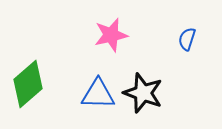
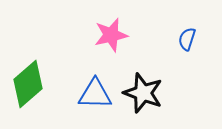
blue triangle: moved 3 px left
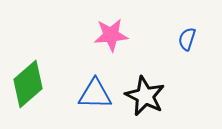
pink star: rotated 8 degrees clockwise
black star: moved 2 px right, 3 px down; rotated 6 degrees clockwise
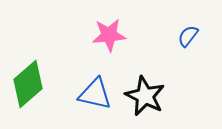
pink star: moved 2 px left
blue semicircle: moved 1 px right, 3 px up; rotated 20 degrees clockwise
blue triangle: rotated 12 degrees clockwise
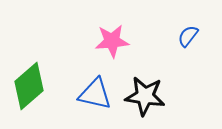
pink star: moved 3 px right, 6 px down
green diamond: moved 1 px right, 2 px down
black star: rotated 18 degrees counterclockwise
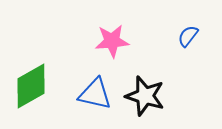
green diamond: moved 2 px right; rotated 12 degrees clockwise
black star: rotated 9 degrees clockwise
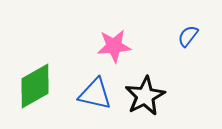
pink star: moved 2 px right, 5 px down
green diamond: moved 4 px right
black star: rotated 27 degrees clockwise
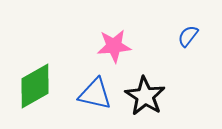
black star: rotated 12 degrees counterclockwise
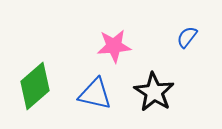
blue semicircle: moved 1 px left, 1 px down
green diamond: rotated 12 degrees counterclockwise
black star: moved 9 px right, 4 px up
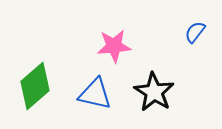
blue semicircle: moved 8 px right, 5 px up
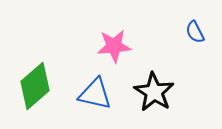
blue semicircle: rotated 65 degrees counterclockwise
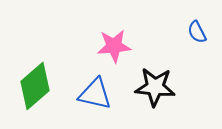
blue semicircle: moved 2 px right
black star: moved 1 px right, 5 px up; rotated 27 degrees counterclockwise
